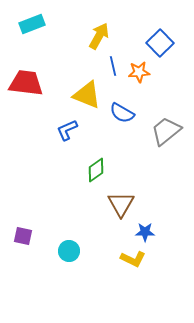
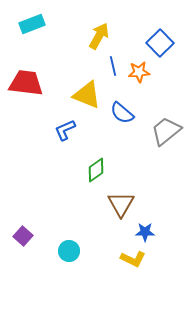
blue semicircle: rotated 10 degrees clockwise
blue L-shape: moved 2 px left
purple square: rotated 30 degrees clockwise
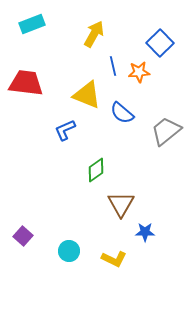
yellow arrow: moved 5 px left, 2 px up
yellow L-shape: moved 19 px left
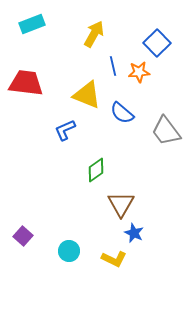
blue square: moved 3 px left
gray trapezoid: rotated 88 degrees counterclockwise
blue star: moved 11 px left, 1 px down; rotated 24 degrees clockwise
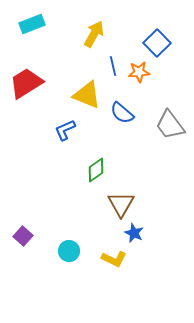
red trapezoid: rotated 39 degrees counterclockwise
gray trapezoid: moved 4 px right, 6 px up
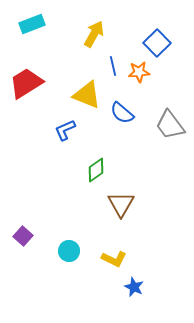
blue star: moved 54 px down
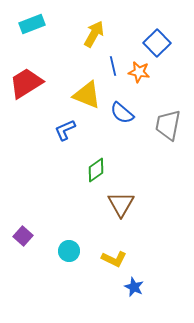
orange star: rotated 15 degrees clockwise
gray trapezoid: moved 2 px left; rotated 48 degrees clockwise
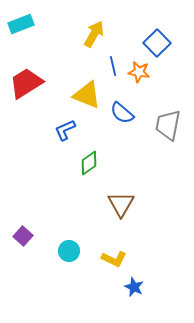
cyan rectangle: moved 11 px left
green diamond: moved 7 px left, 7 px up
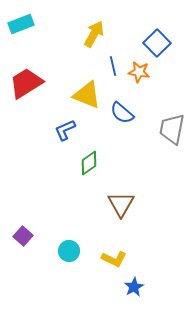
gray trapezoid: moved 4 px right, 4 px down
blue star: rotated 18 degrees clockwise
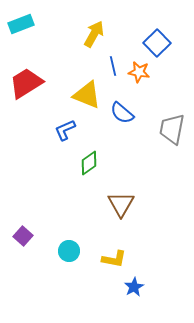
yellow L-shape: rotated 15 degrees counterclockwise
